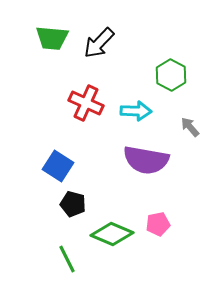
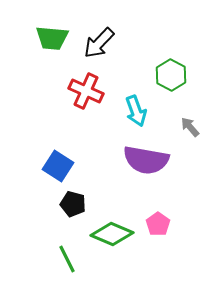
red cross: moved 12 px up
cyan arrow: rotated 68 degrees clockwise
pink pentagon: rotated 25 degrees counterclockwise
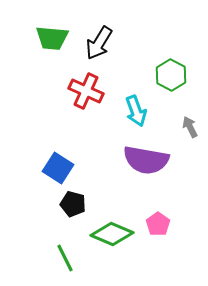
black arrow: rotated 12 degrees counterclockwise
gray arrow: rotated 15 degrees clockwise
blue square: moved 2 px down
green line: moved 2 px left, 1 px up
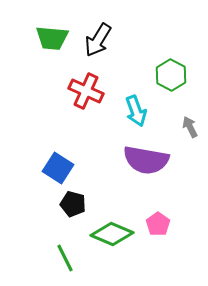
black arrow: moved 1 px left, 3 px up
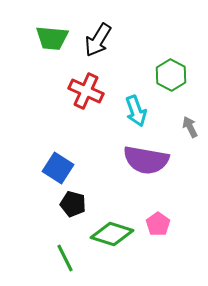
green diamond: rotated 6 degrees counterclockwise
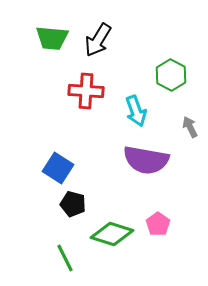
red cross: rotated 20 degrees counterclockwise
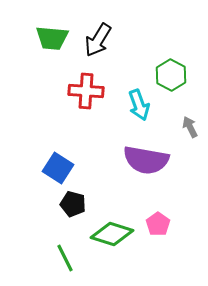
cyan arrow: moved 3 px right, 6 px up
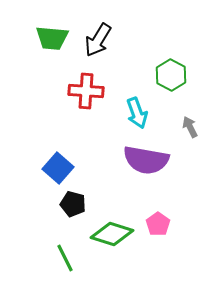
cyan arrow: moved 2 px left, 8 px down
blue square: rotated 8 degrees clockwise
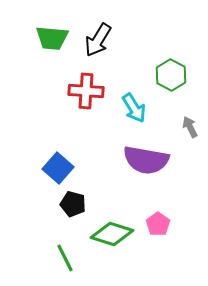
cyan arrow: moved 3 px left, 5 px up; rotated 12 degrees counterclockwise
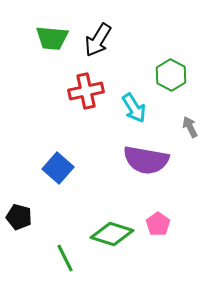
red cross: rotated 16 degrees counterclockwise
black pentagon: moved 54 px left, 13 px down
